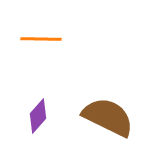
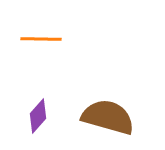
brown semicircle: rotated 10 degrees counterclockwise
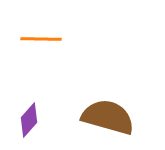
purple diamond: moved 9 px left, 4 px down
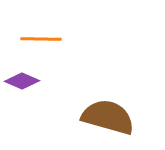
purple diamond: moved 7 px left, 39 px up; rotated 72 degrees clockwise
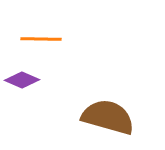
purple diamond: moved 1 px up
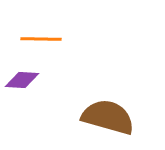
purple diamond: rotated 20 degrees counterclockwise
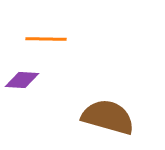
orange line: moved 5 px right
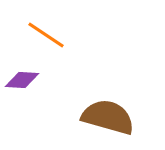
orange line: moved 4 px up; rotated 33 degrees clockwise
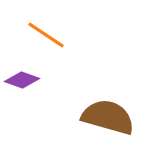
purple diamond: rotated 16 degrees clockwise
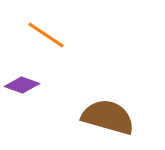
purple diamond: moved 5 px down
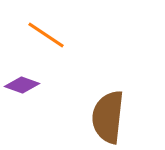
brown semicircle: rotated 100 degrees counterclockwise
